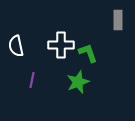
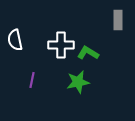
white semicircle: moved 1 px left, 6 px up
green L-shape: rotated 40 degrees counterclockwise
green star: rotated 10 degrees clockwise
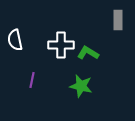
green star: moved 3 px right, 4 px down; rotated 25 degrees clockwise
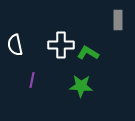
white semicircle: moved 5 px down
green star: rotated 10 degrees counterclockwise
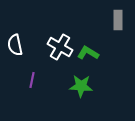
white cross: moved 1 px left, 2 px down; rotated 30 degrees clockwise
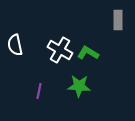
white cross: moved 3 px down
purple line: moved 7 px right, 11 px down
green star: moved 2 px left
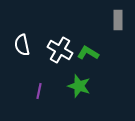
white semicircle: moved 7 px right
green star: rotated 15 degrees clockwise
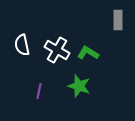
white cross: moved 3 px left
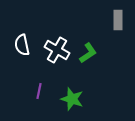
green L-shape: rotated 115 degrees clockwise
green star: moved 7 px left, 13 px down
